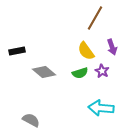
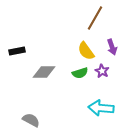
gray diamond: rotated 40 degrees counterclockwise
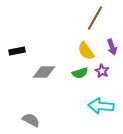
cyan arrow: moved 2 px up
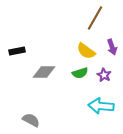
yellow semicircle: rotated 18 degrees counterclockwise
purple star: moved 2 px right, 4 px down
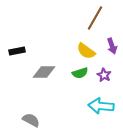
purple arrow: moved 1 px up
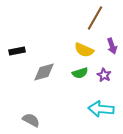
yellow semicircle: moved 2 px left, 1 px up; rotated 12 degrees counterclockwise
gray diamond: rotated 15 degrees counterclockwise
cyan arrow: moved 3 px down
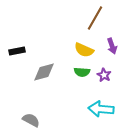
green semicircle: moved 2 px right, 1 px up; rotated 21 degrees clockwise
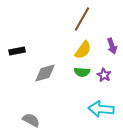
brown line: moved 13 px left, 1 px down
yellow semicircle: moved 1 px left; rotated 78 degrees counterclockwise
gray diamond: moved 1 px right, 1 px down
